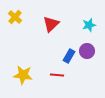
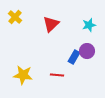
blue rectangle: moved 5 px right, 1 px down
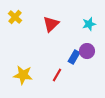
cyan star: moved 1 px up
red line: rotated 64 degrees counterclockwise
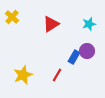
yellow cross: moved 3 px left
red triangle: rotated 12 degrees clockwise
yellow star: rotated 30 degrees counterclockwise
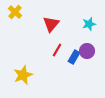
yellow cross: moved 3 px right, 5 px up
red triangle: rotated 18 degrees counterclockwise
red line: moved 25 px up
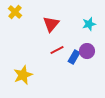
red line: rotated 32 degrees clockwise
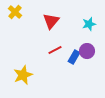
red triangle: moved 3 px up
red line: moved 2 px left
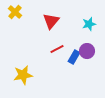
red line: moved 2 px right, 1 px up
yellow star: rotated 12 degrees clockwise
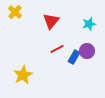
yellow star: rotated 18 degrees counterclockwise
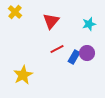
purple circle: moved 2 px down
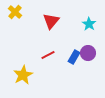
cyan star: rotated 24 degrees counterclockwise
red line: moved 9 px left, 6 px down
purple circle: moved 1 px right
